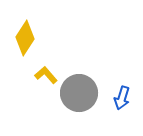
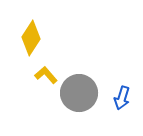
yellow diamond: moved 6 px right
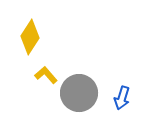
yellow diamond: moved 1 px left, 1 px up
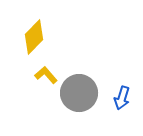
yellow diamond: moved 4 px right; rotated 12 degrees clockwise
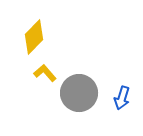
yellow L-shape: moved 1 px left, 2 px up
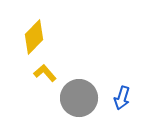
gray circle: moved 5 px down
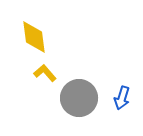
yellow diamond: rotated 52 degrees counterclockwise
